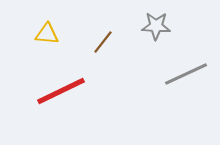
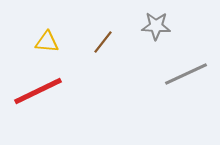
yellow triangle: moved 8 px down
red line: moved 23 px left
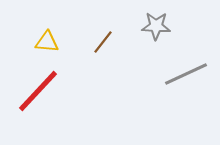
red line: rotated 21 degrees counterclockwise
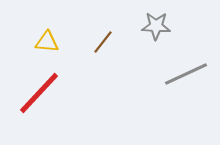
red line: moved 1 px right, 2 px down
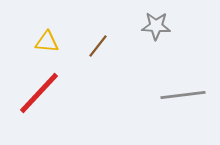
brown line: moved 5 px left, 4 px down
gray line: moved 3 px left, 21 px down; rotated 18 degrees clockwise
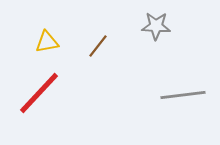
yellow triangle: rotated 15 degrees counterclockwise
